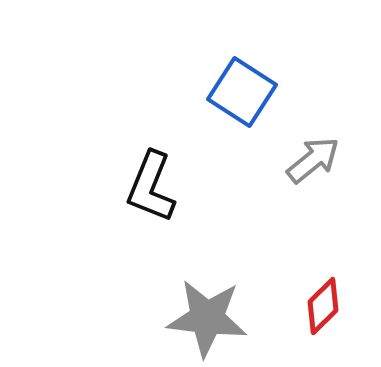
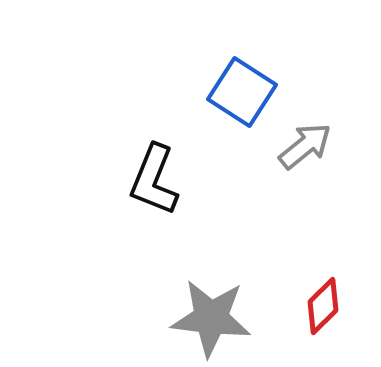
gray arrow: moved 8 px left, 14 px up
black L-shape: moved 3 px right, 7 px up
gray star: moved 4 px right
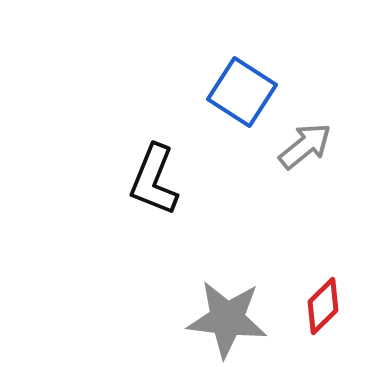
gray star: moved 16 px right, 1 px down
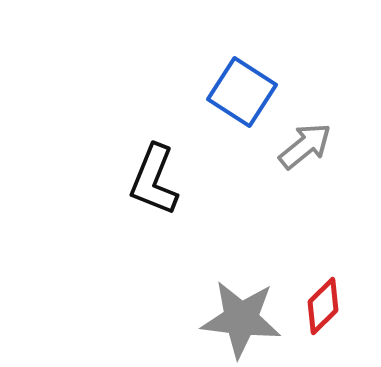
gray star: moved 14 px right
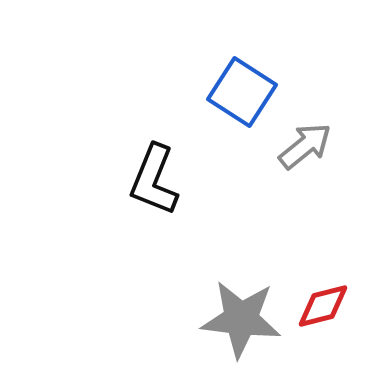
red diamond: rotated 30 degrees clockwise
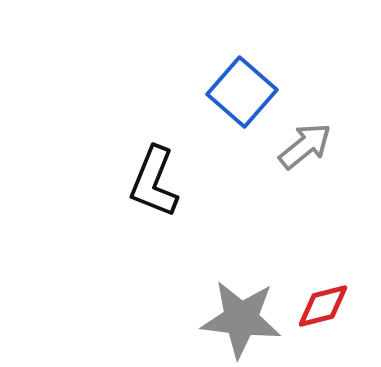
blue square: rotated 8 degrees clockwise
black L-shape: moved 2 px down
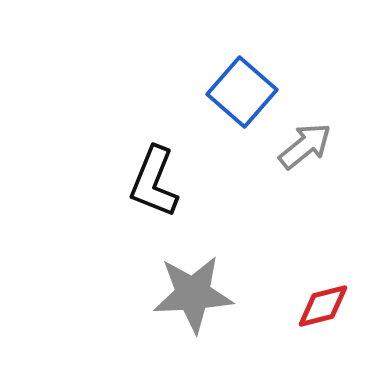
gray star: moved 48 px left, 25 px up; rotated 10 degrees counterclockwise
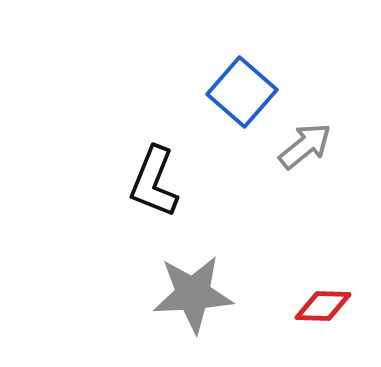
red diamond: rotated 16 degrees clockwise
